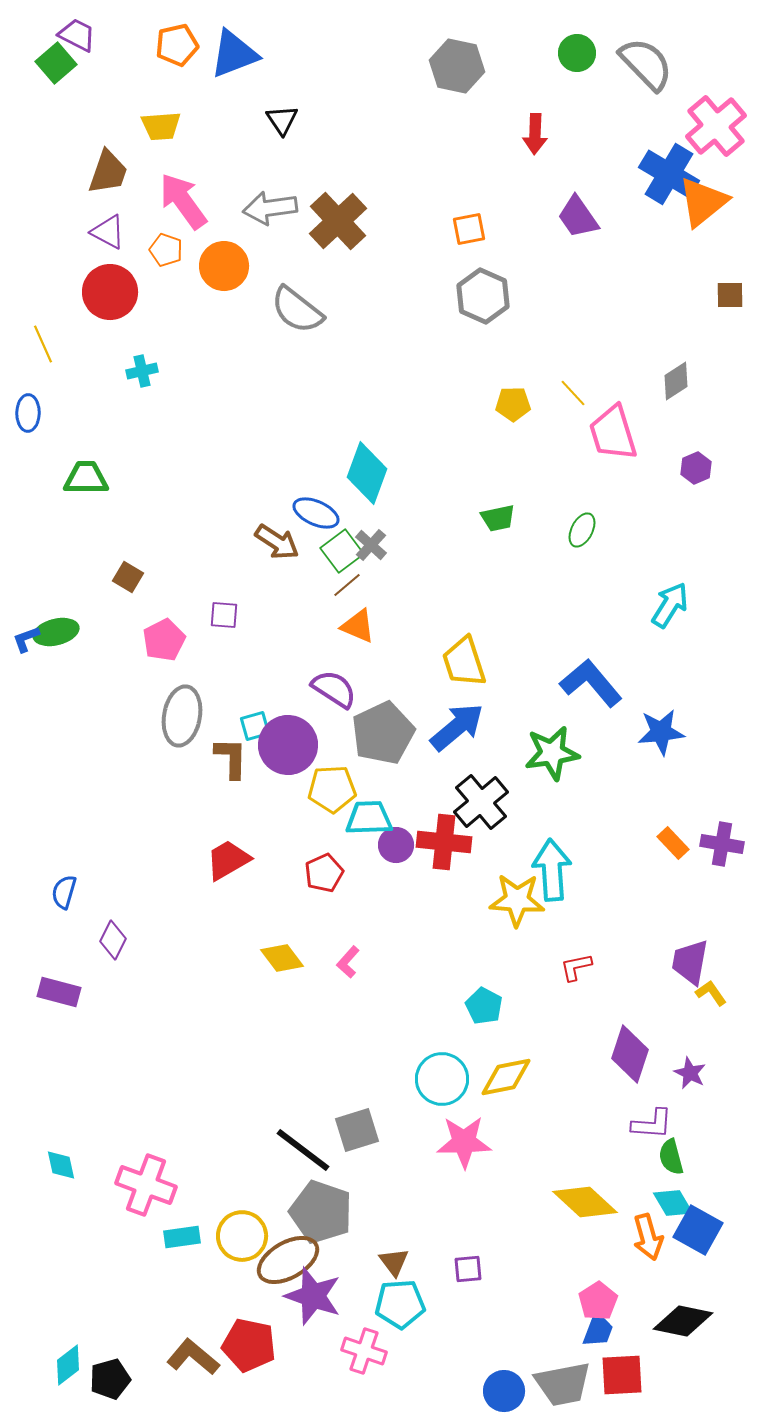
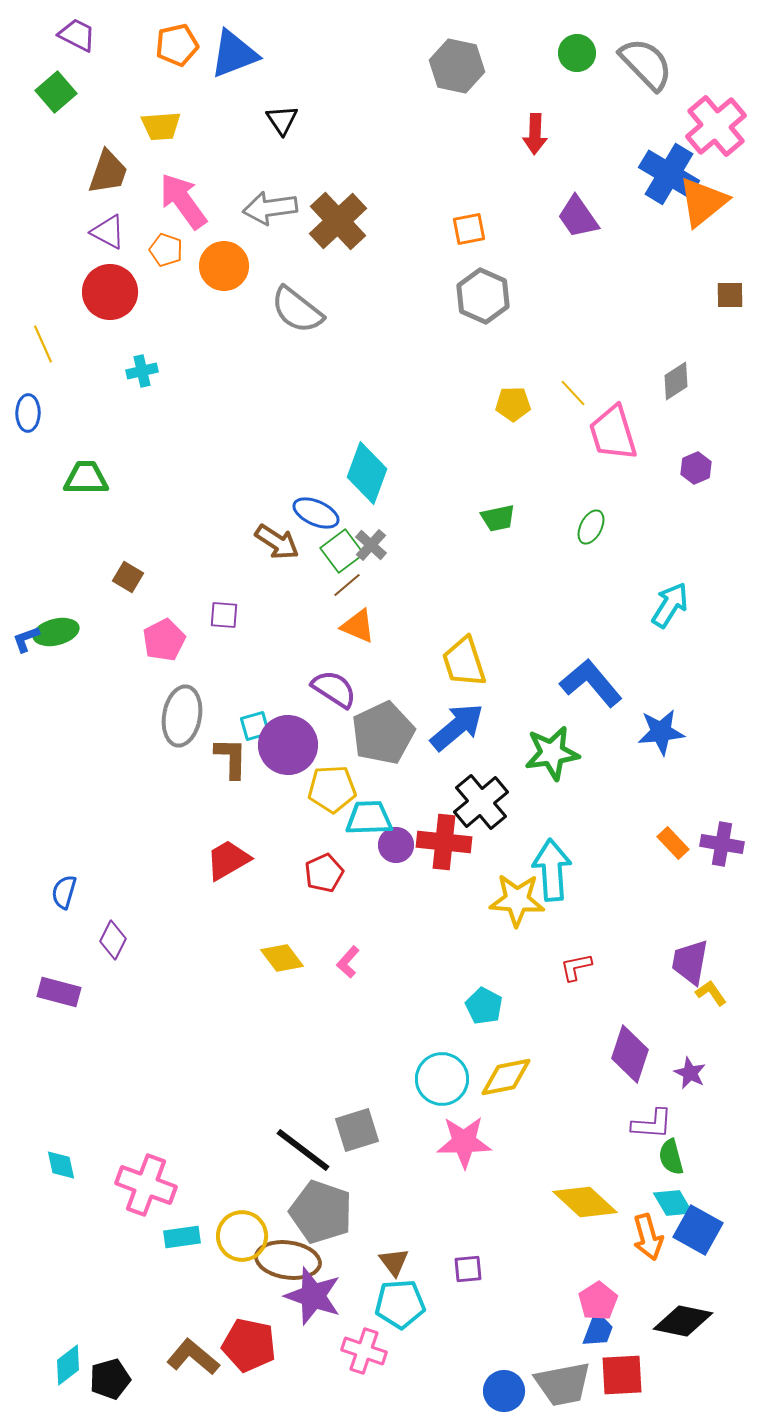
green square at (56, 63): moved 29 px down
green ellipse at (582, 530): moved 9 px right, 3 px up
brown ellipse at (288, 1260): rotated 38 degrees clockwise
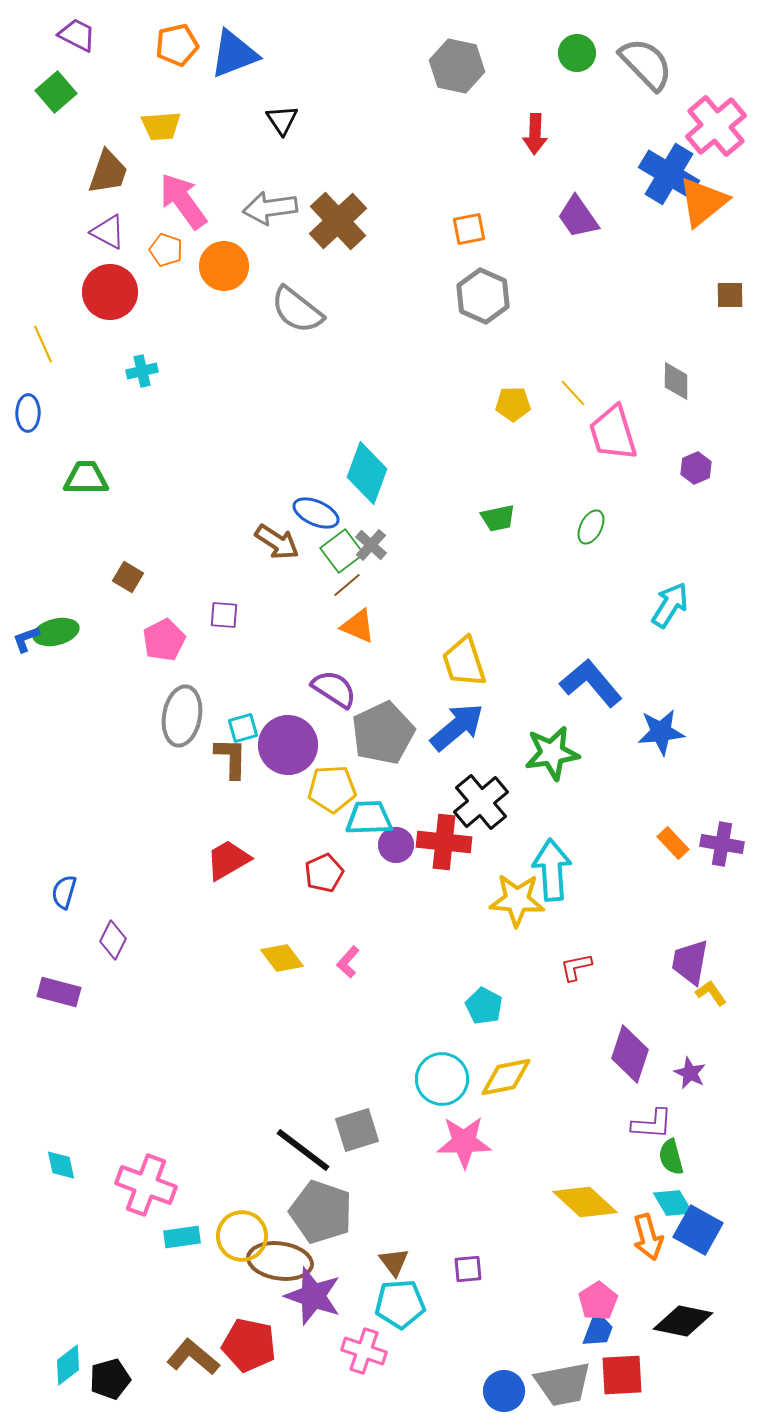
gray diamond at (676, 381): rotated 57 degrees counterclockwise
cyan square at (255, 726): moved 12 px left, 2 px down
brown ellipse at (288, 1260): moved 8 px left, 1 px down
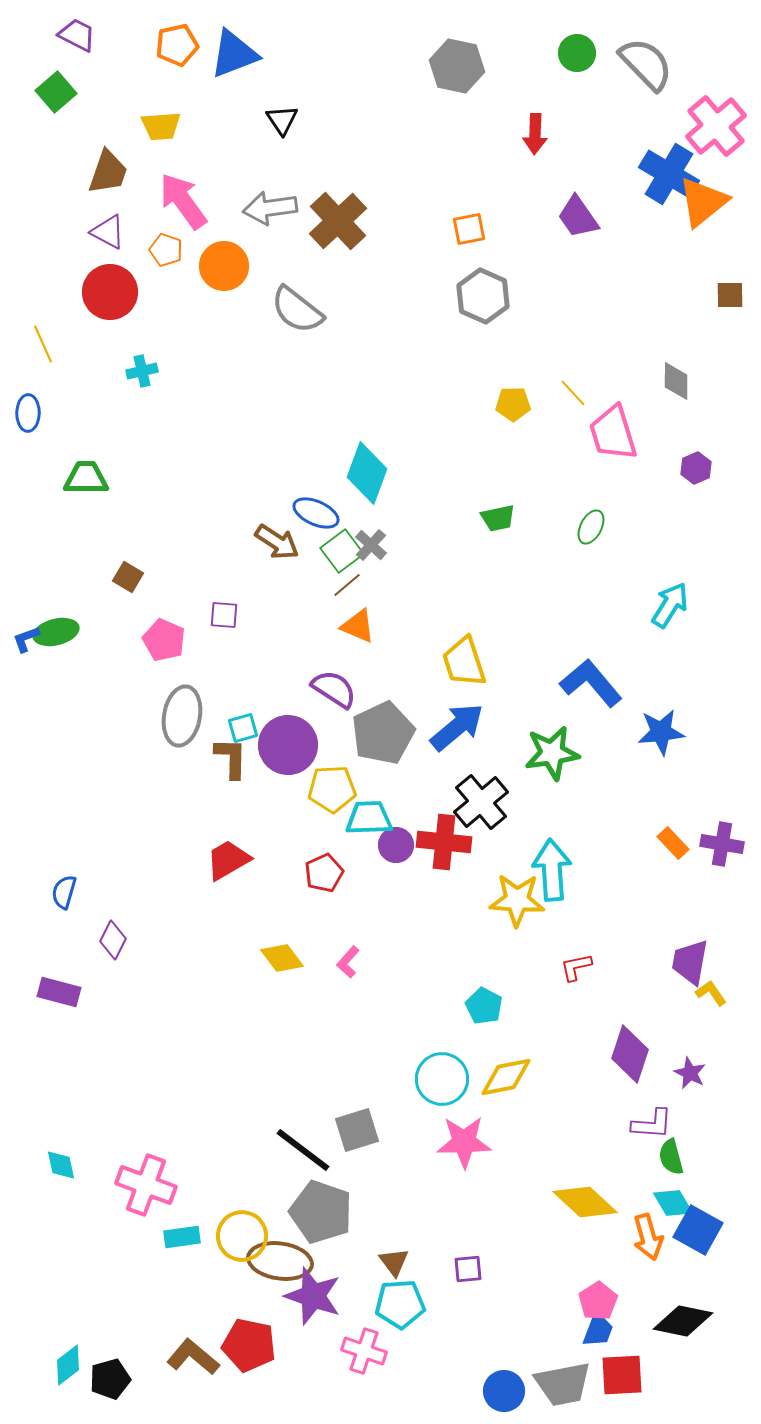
pink pentagon at (164, 640): rotated 21 degrees counterclockwise
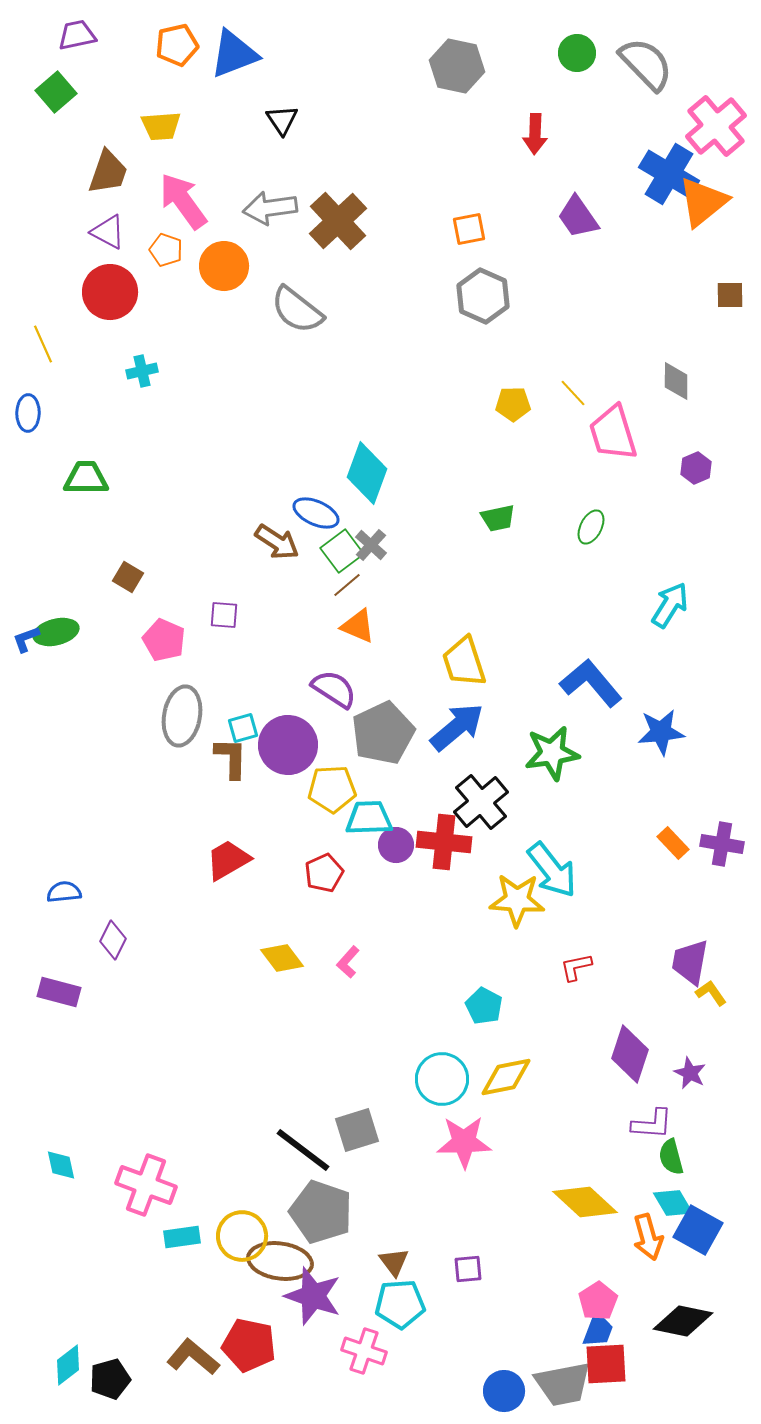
purple trapezoid at (77, 35): rotated 39 degrees counterclockwise
cyan arrow at (552, 870): rotated 146 degrees clockwise
blue semicircle at (64, 892): rotated 68 degrees clockwise
red square at (622, 1375): moved 16 px left, 11 px up
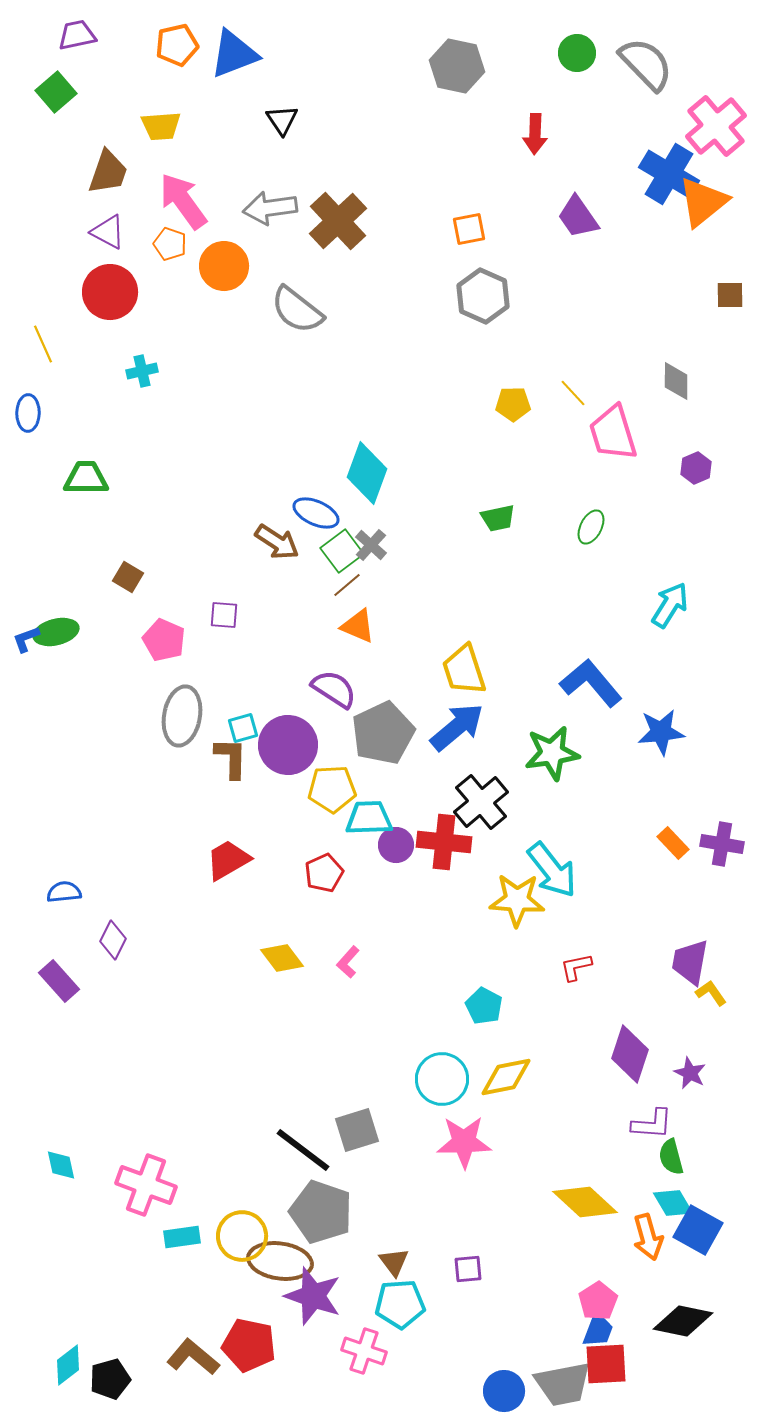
orange pentagon at (166, 250): moved 4 px right, 6 px up
yellow trapezoid at (464, 662): moved 8 px down
purple rectangle at (59, 992): moved 11 px up; rotated 33 degrees clockwise
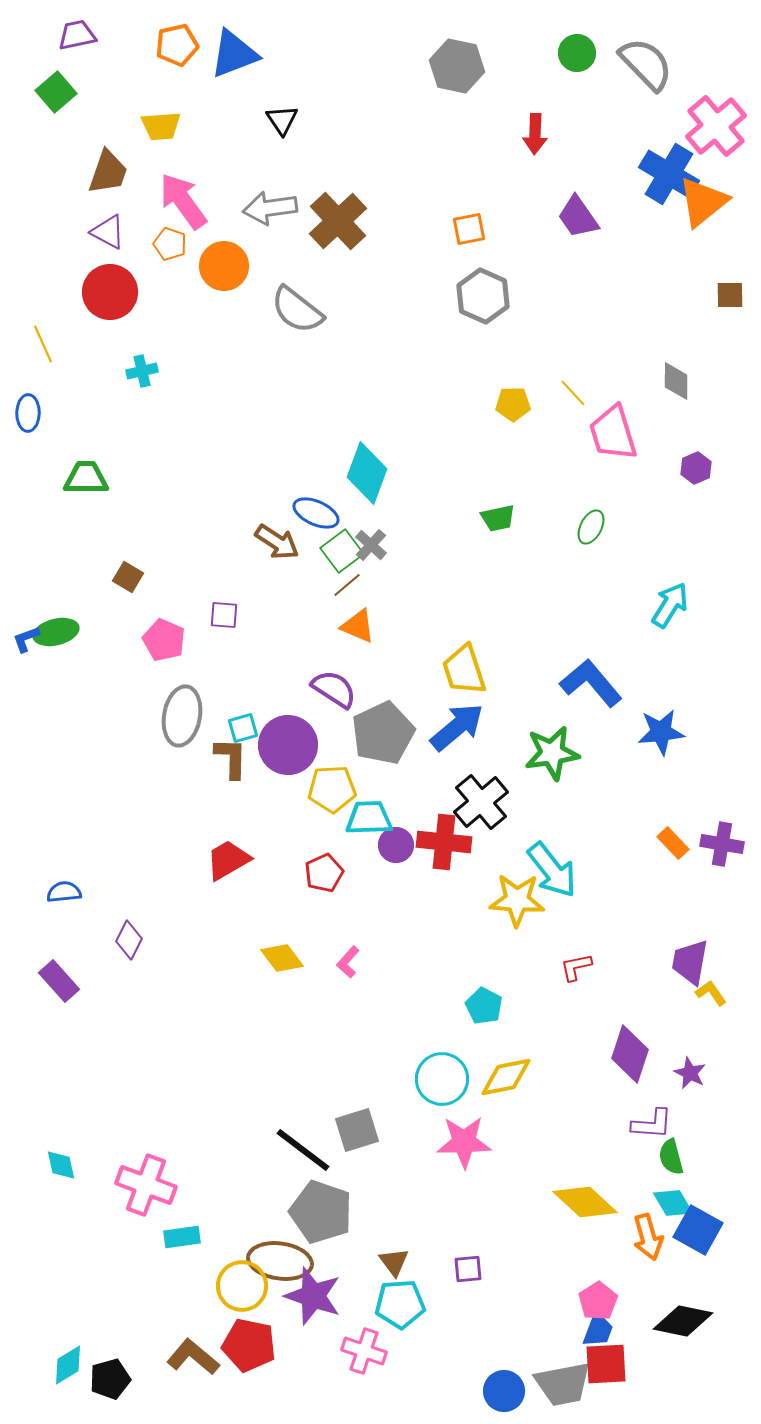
purple diamond at (113, 940): moved 16 px right
yellow circle at (242, 1236): moved 50 px down
cyan diamond at (68, 1365): rotated 6 degrees clockwise
